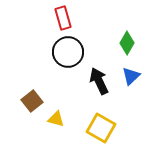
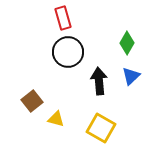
black arrow: rotated 20 degrees clockwise
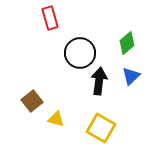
red rectangle: moved 13 px left
green diamond: rotated 20 degrees clockwise
black circle: moved 12 px right, 1 px down
black arrow: rotated 12 degrees clockwise
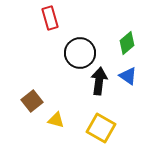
blue triangle: moved 3 px left; rotated 42 degrees counterclockwise
yellow triangle: moved 1 px down
